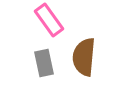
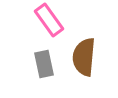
gray rectangle: moved 1 px down
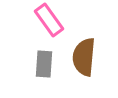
gray rectangle: rotated 16 degrees clockwise
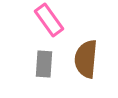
brown semicircle: moved 2 px right, 2 px down
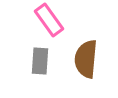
gray rectangle: moved 4 px left, 3 px up
